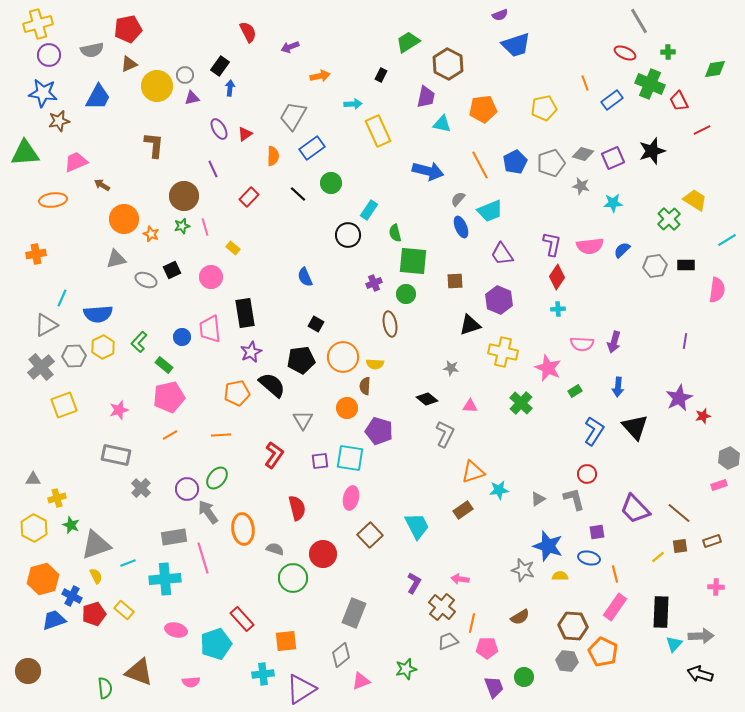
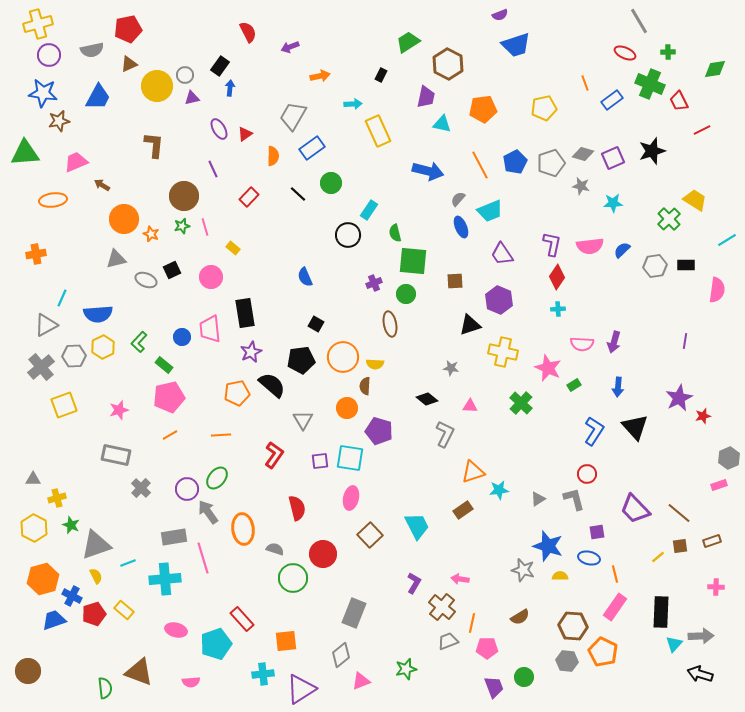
green rectangle at (575, 391): moved 1 px left, 6 px up
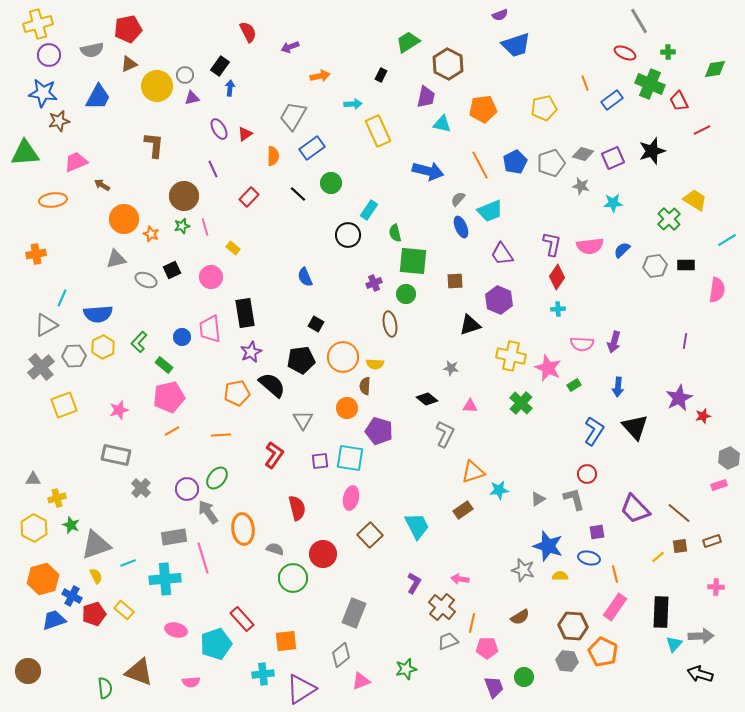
yellow cross at (503, 352): moved 8 px right, 4 px down
orange line at (170, 435): moved 2 px right, 4 px up
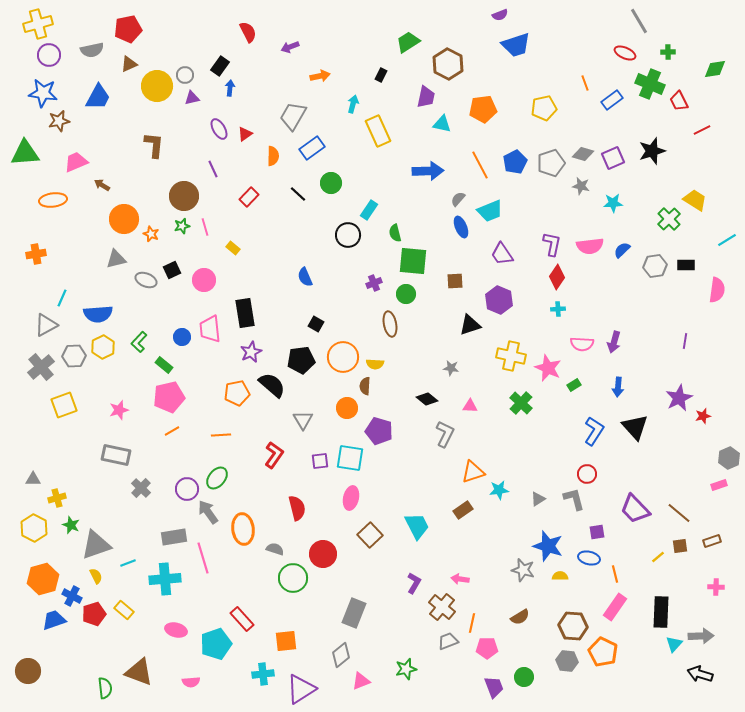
cyan arrow at (353, 104): rotated 72 degrees counterclockwise
blue arrow at (428, 171): rotated 16 degrees counterclockwise
pink circle at (211, 277): moved 7 px left, 3 px down
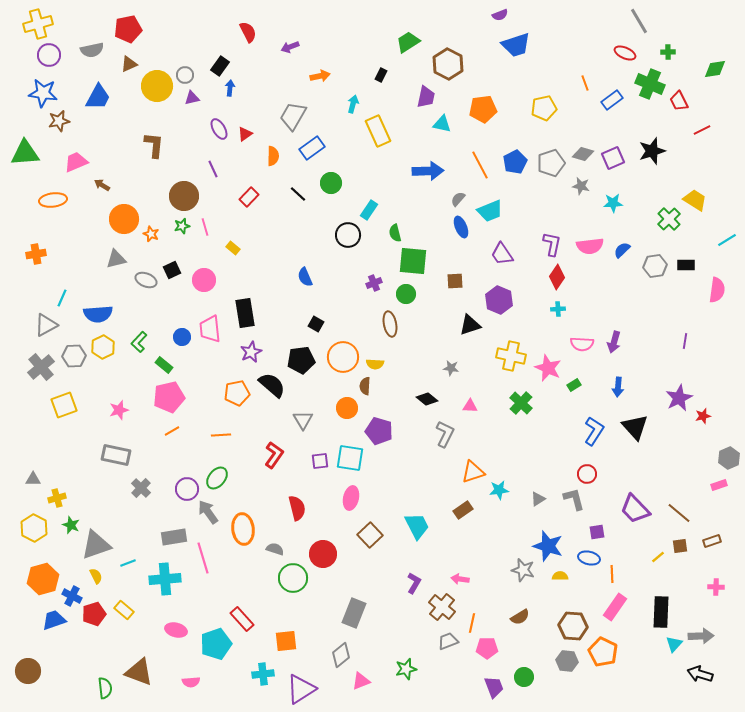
orange line at (615, 574): moved 3 px left; rotated 12 degrees clockwise
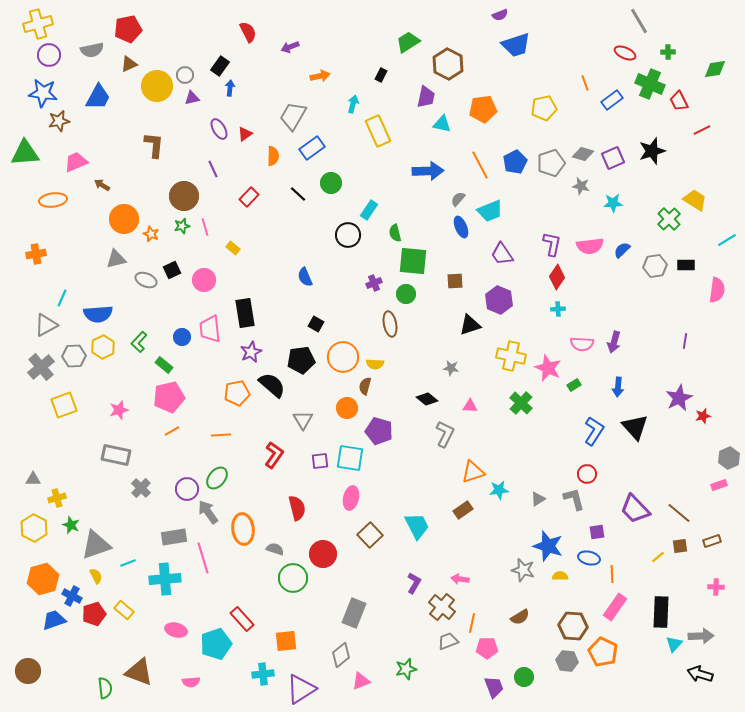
brown semicircle at (365, 386): rotated 12 degrees clockwise
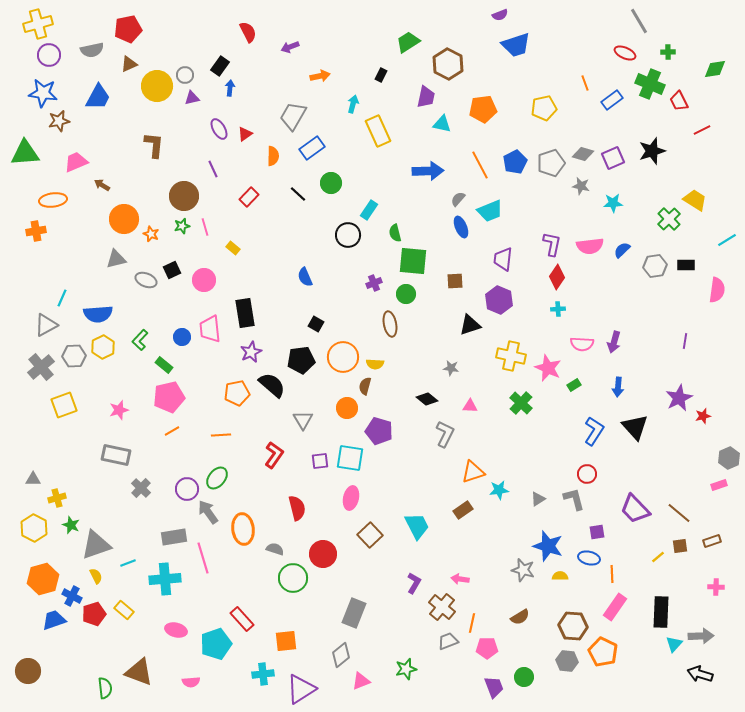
orange cross at (36, 254): moved 23 px up
purple trapezoid at (502, 254): moved 1 px right, 5 px down; rotated 40 degrees clockwise
green L-shape at (139, 342): moved 1 px right, 2 px up
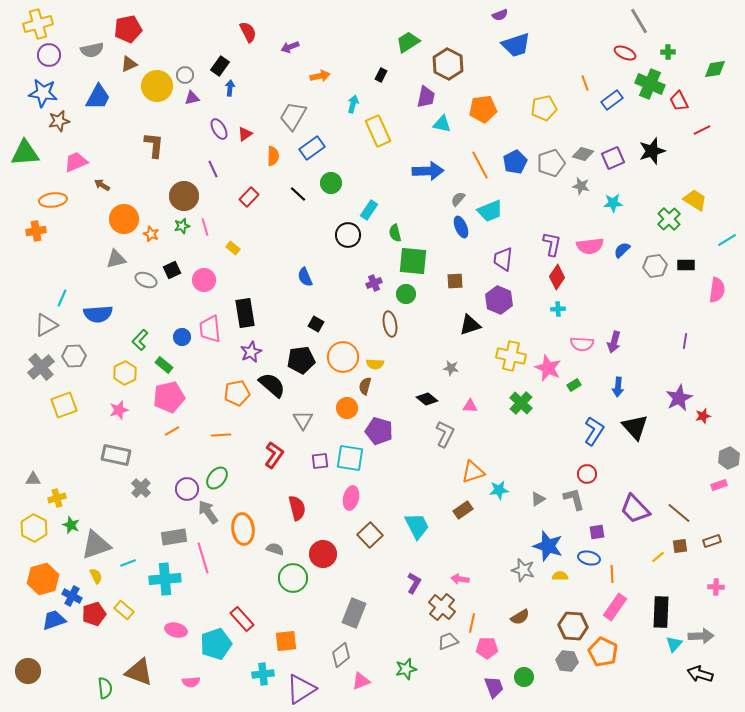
yellow hexagon at (103, 347): moved 22 px right, 26 px down
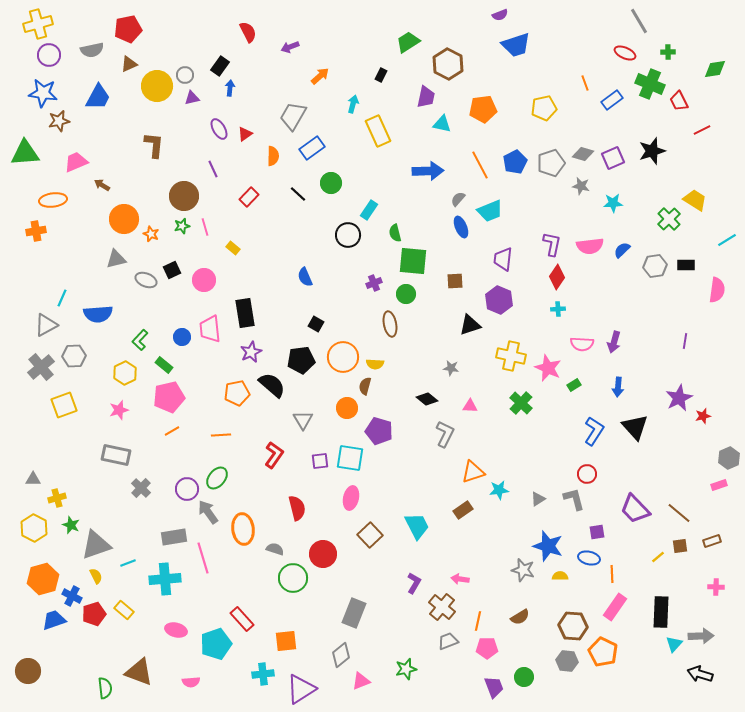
orange arrow at (320, 76): rotated 30 degrees counterclockwise
orange line at (472, 623): moved 6 px right, 2 px up
